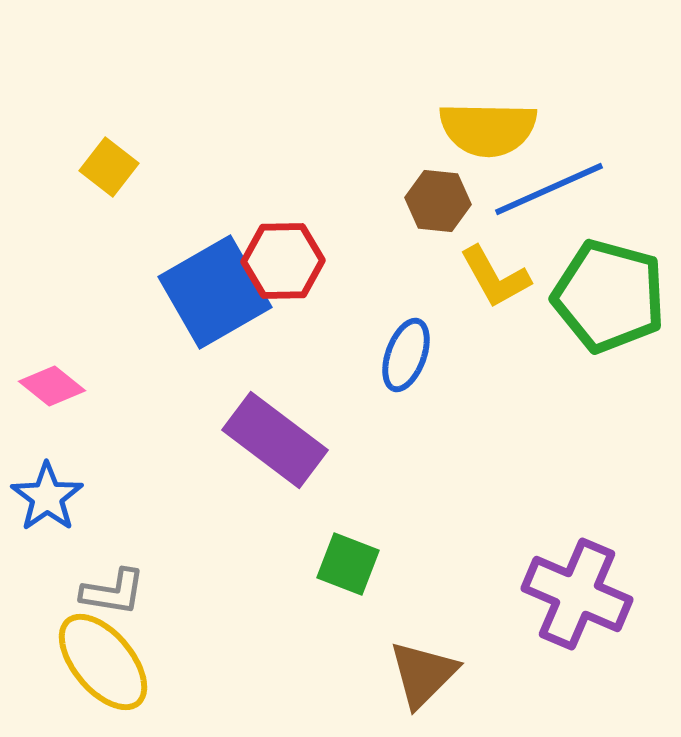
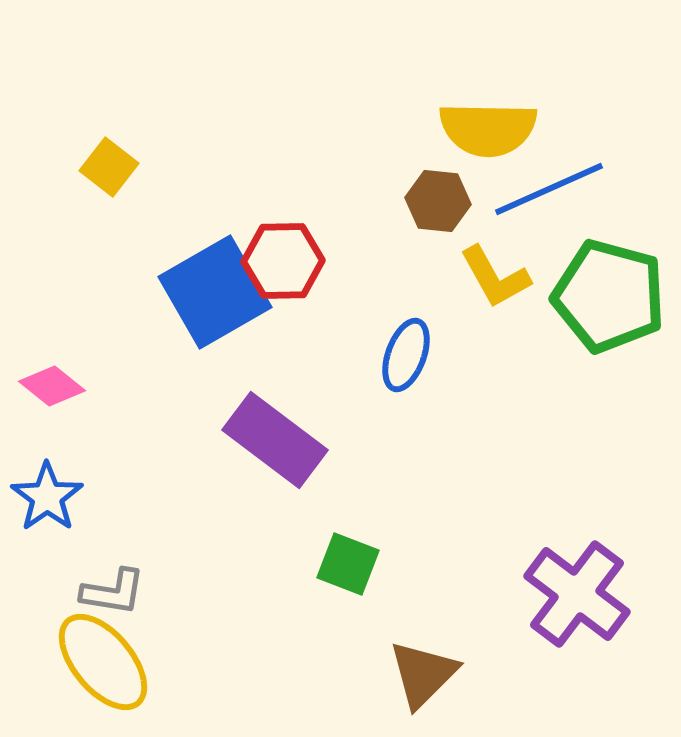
purple cross: rotated 14 degrees clockwise
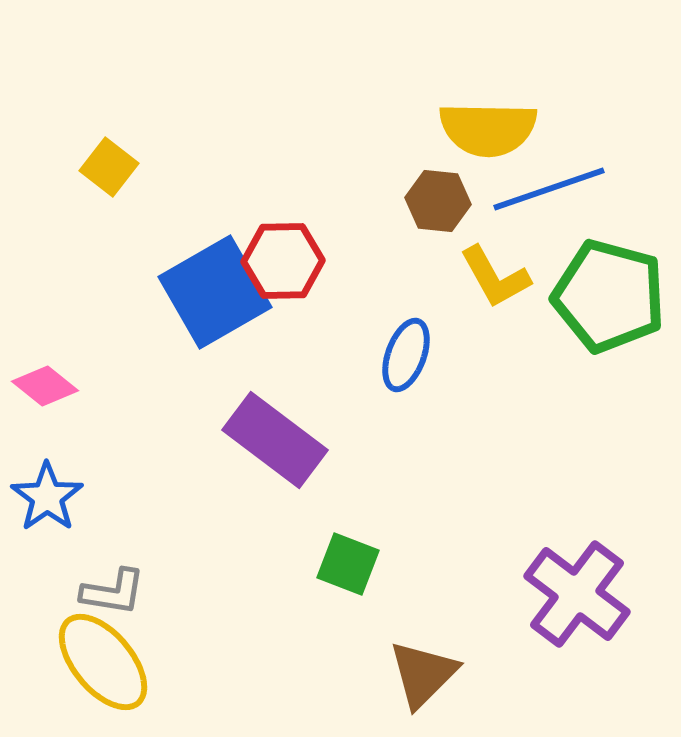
blue line: rotated 5 degrees clockwise
pink diamond: moved 7 px left
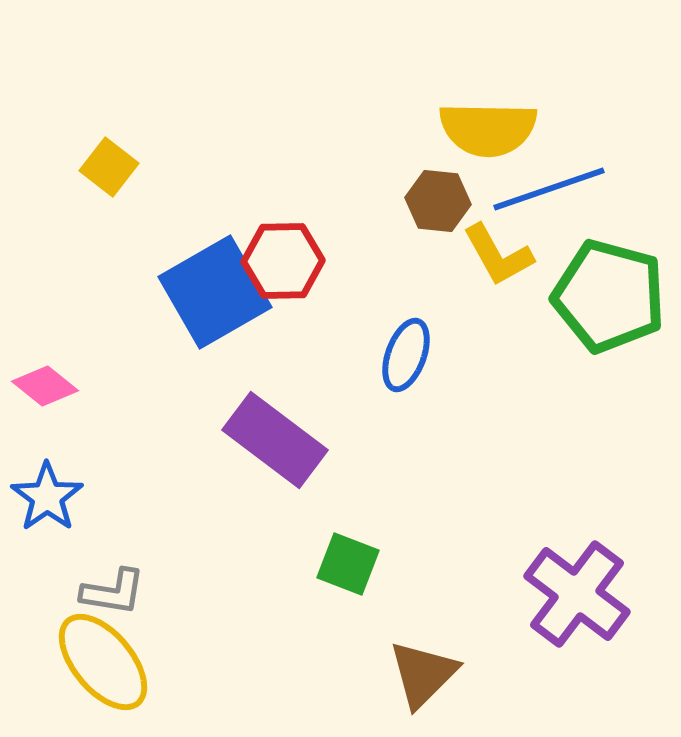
yellow L-shape: moved 3 px right, 22 px up
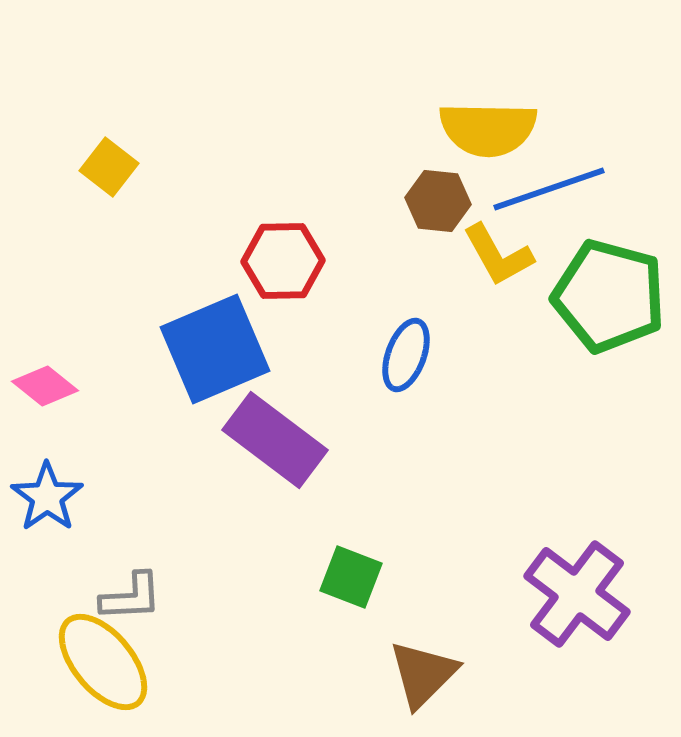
blue square: moved 57 px down; rotated 7 degrees clockwise
green square: moved 3 px right, 13 px down
gray L-shape: moved 18 px right, 5 px down; rotated 12 degrees counterclockwise
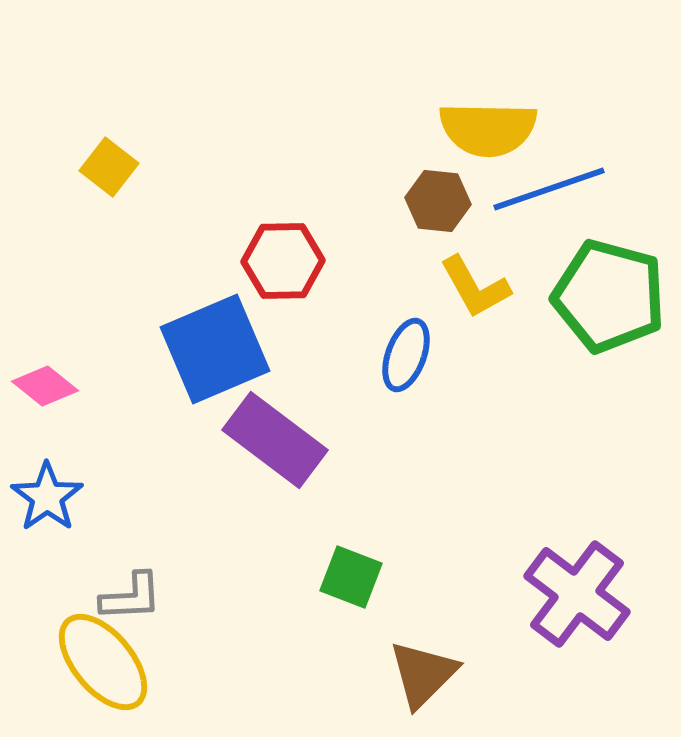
yellow L-shape: moved 23 px left, 32 px down
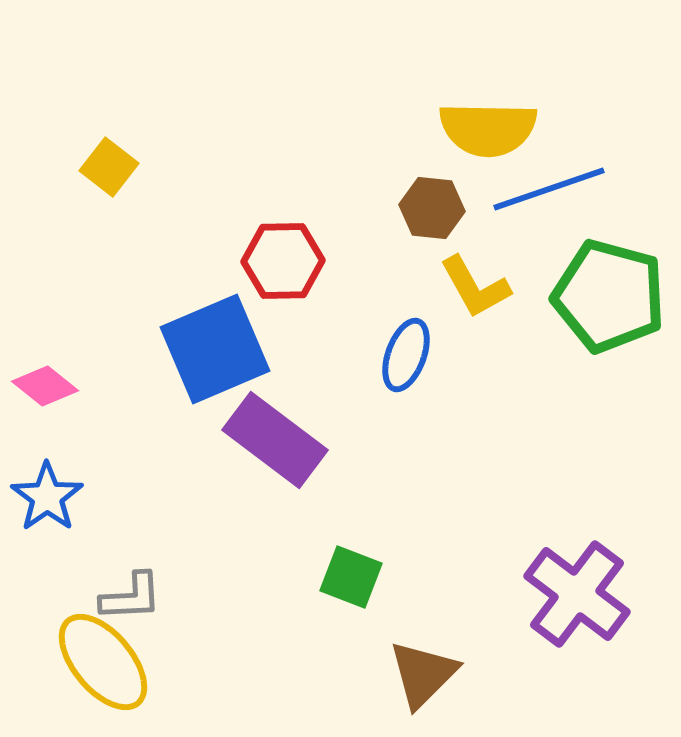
brown hexagon: moved 6 px left, 7 px down
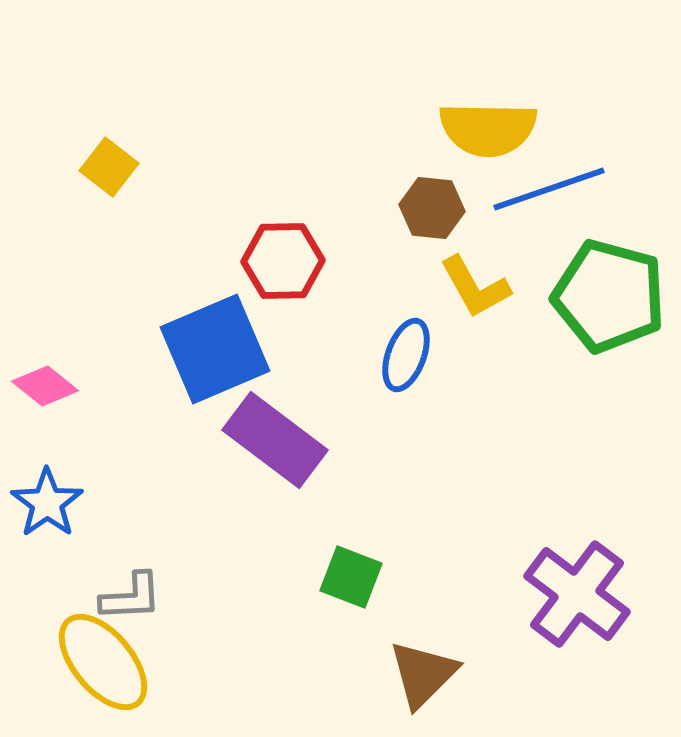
blue star: moved 6 px down
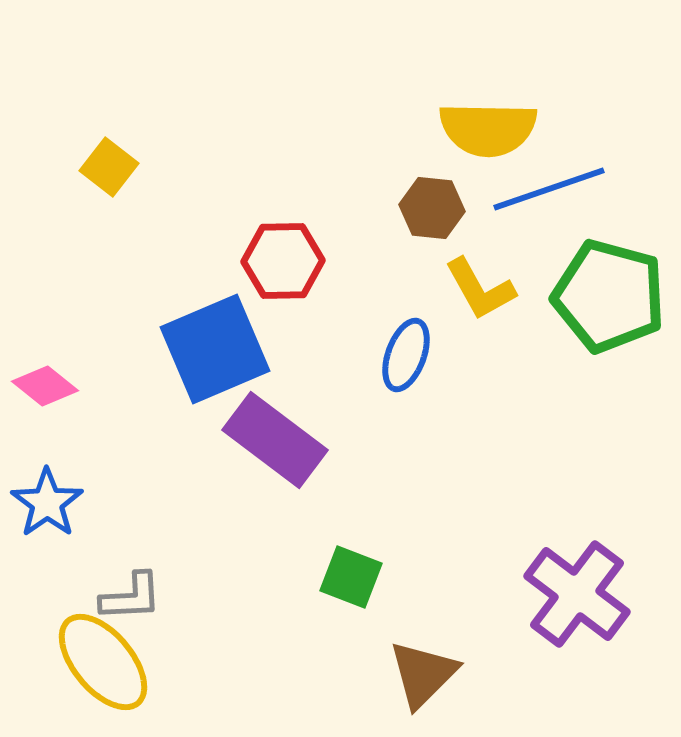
yellow L-shape: moved 5 px right, 2 px down
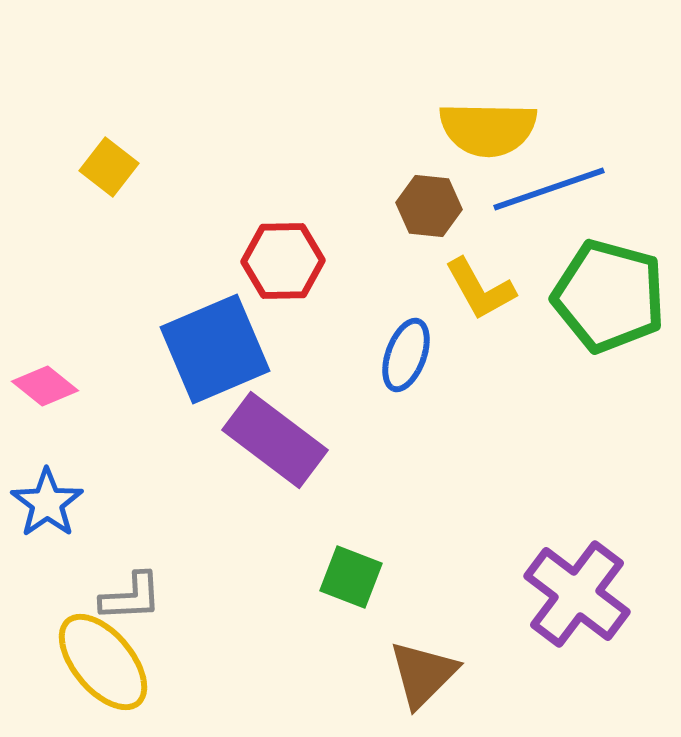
brown hexagon: moved 3 px left, 2 px up
